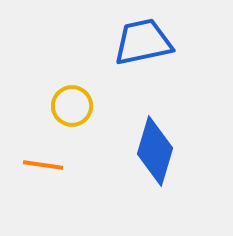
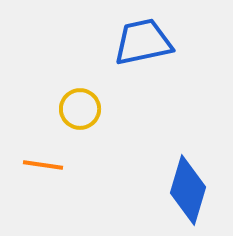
yellow circle: moved 8 px right, 3 px down
blue diamond: moved 33 px right, 39 px down
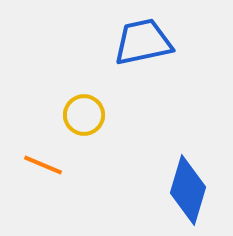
yellow circle: moved 4 px right, 6 px down
orange line: rotated 15 degrees clockwise
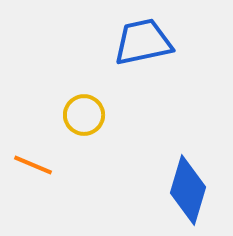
orange line: moved 10 px left
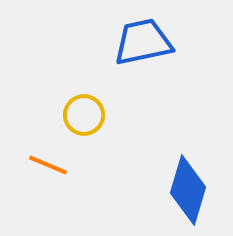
orange line: moved 15 px right
